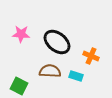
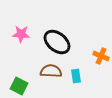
orange cross: moved 10 px right
brown semicircle: moved 1 px right
cyan rectangle: rotated 64 degrees clockwise
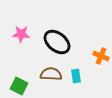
brown semicircle: moved 3 px down
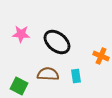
brown semicircle: moved 3 px left
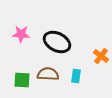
black ellipse: rotated 12 degrees counterclockwise
orange cross: rotated 14 degrees clockwise
cyan rectangle: rotated 16 degrees clockwise
green square: moved 3 px right, 6 px up; rotated 24 degrees counterclockwise
